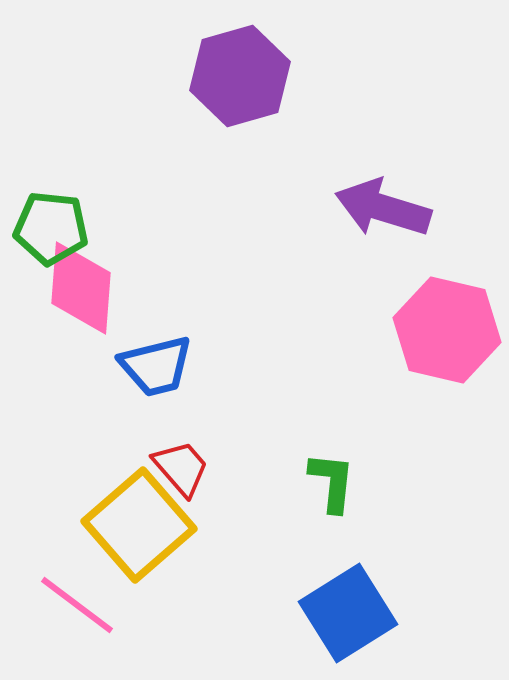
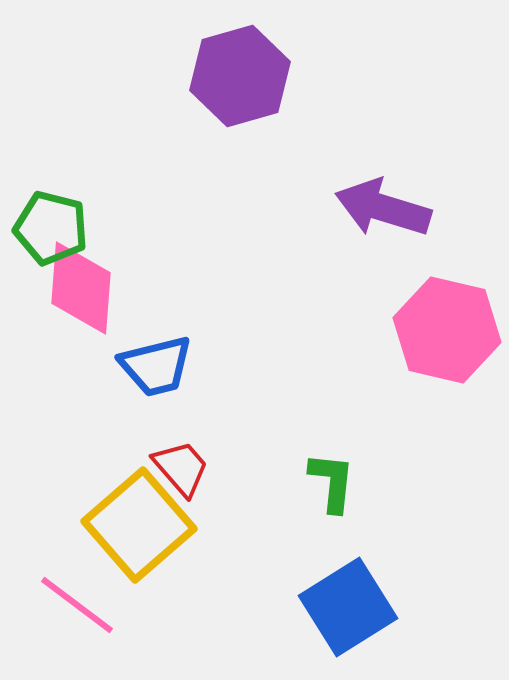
green pentagon: rotated 8 degrees clockwise
blue square: moved 6 px up
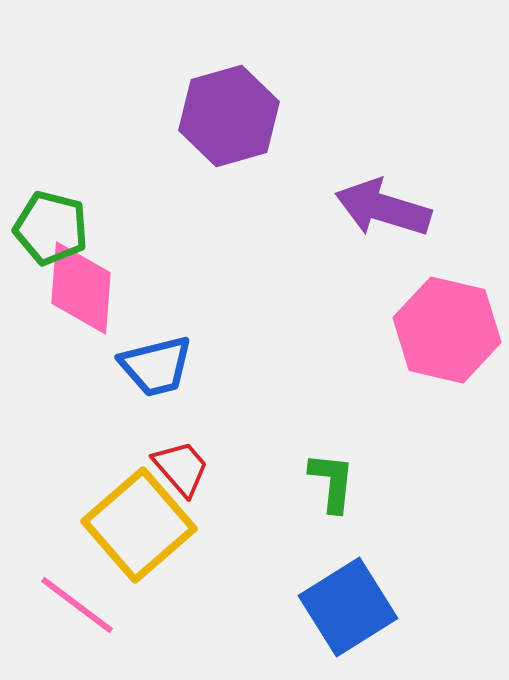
purple hexagon: moved 11 px left, 40 px down
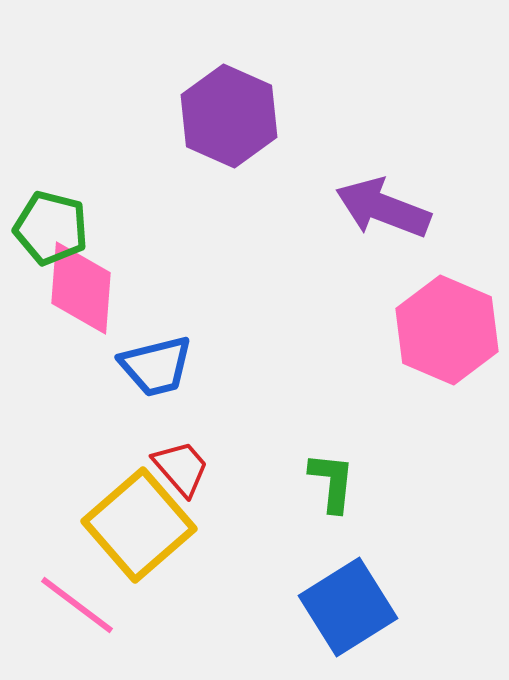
purple hexagon: rotated 20 degrees counterclockwise
purple arrow: rotated 4 degrees clockwise
pink hexagon: rotated 10 degrees clockwise
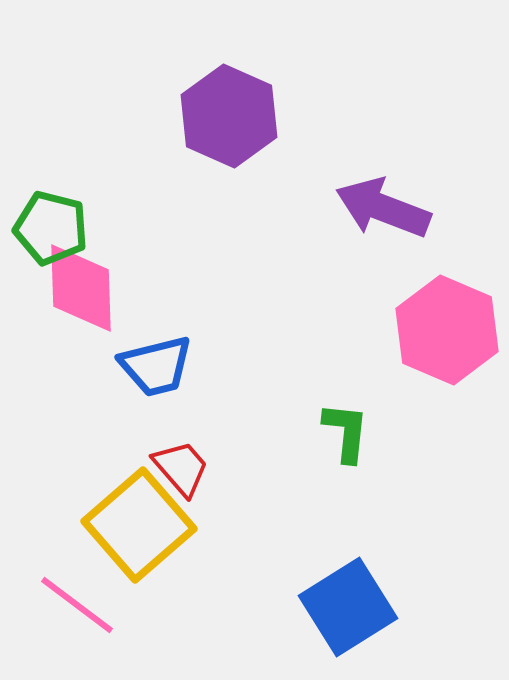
pink diamond: rotated 6 degrees counterclockwise
green L-shape: moved 14 px right, 50 px up
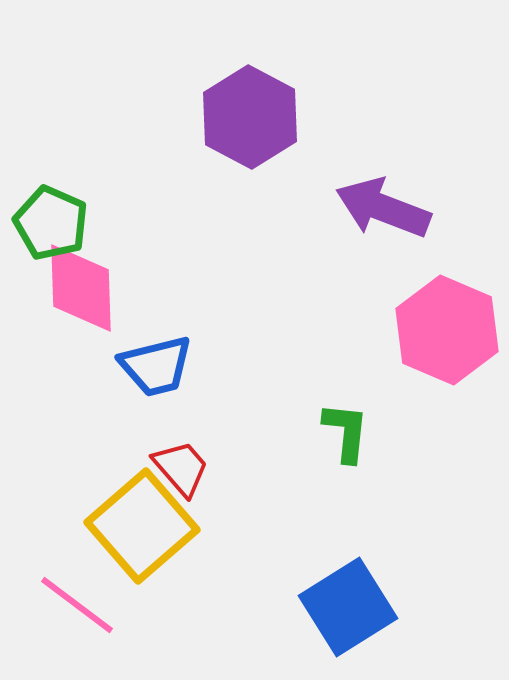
purple hexagon: moved 21 px right, 1 px down; rotated 4 degrees clockwise
green pentagon: moved 5 px up; rotated 10 degrees clockwise
yellow square: moved 3 px right, 1 px down
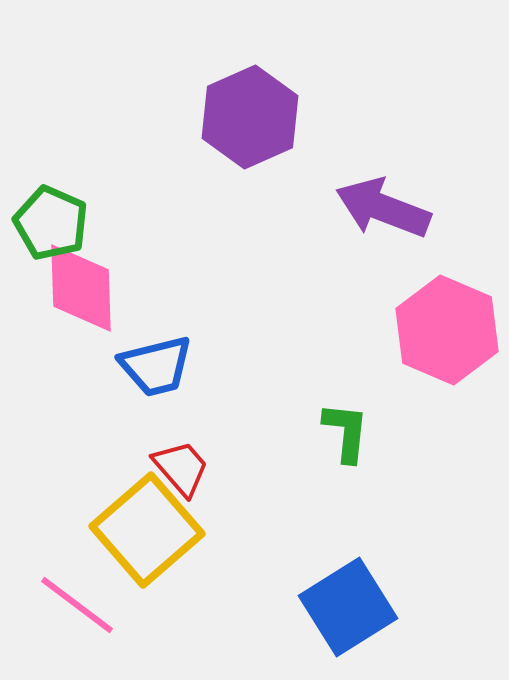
purple hexagon: rotated 8 degrees clockwise
yellow square: moved 5 px right, 4 px down
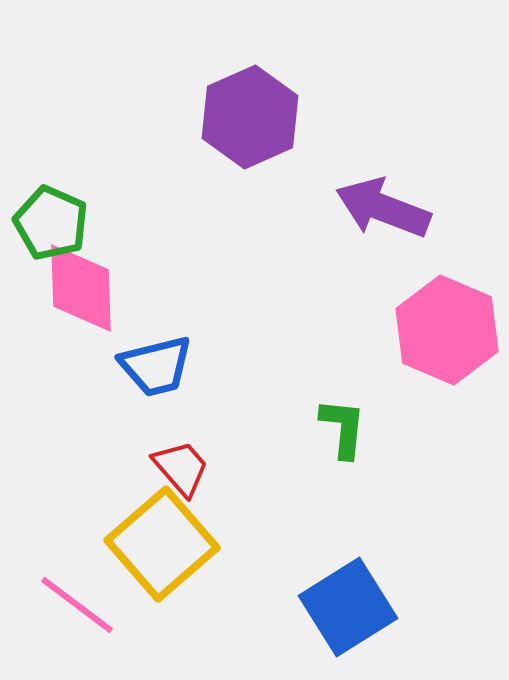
green L-shape: moved 3 px left, 4 px up
yellow square: moved 15 px right, 14 px down
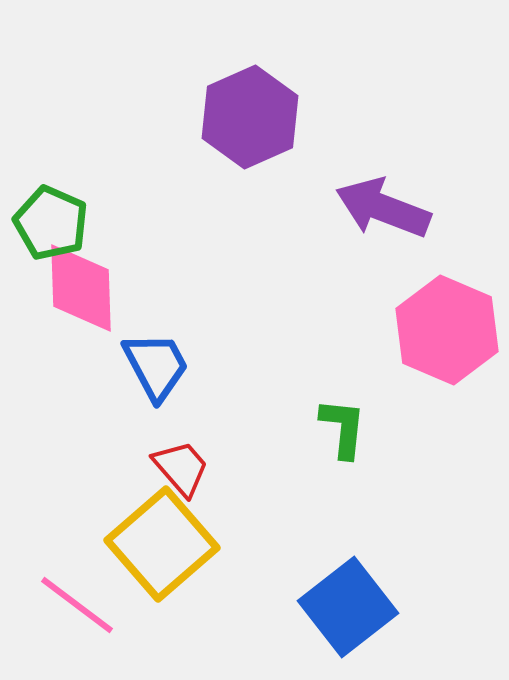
blue trapezoid: rotated 104 degrees counterclockwise
blue square: rotated 6 degrees counterclockwise
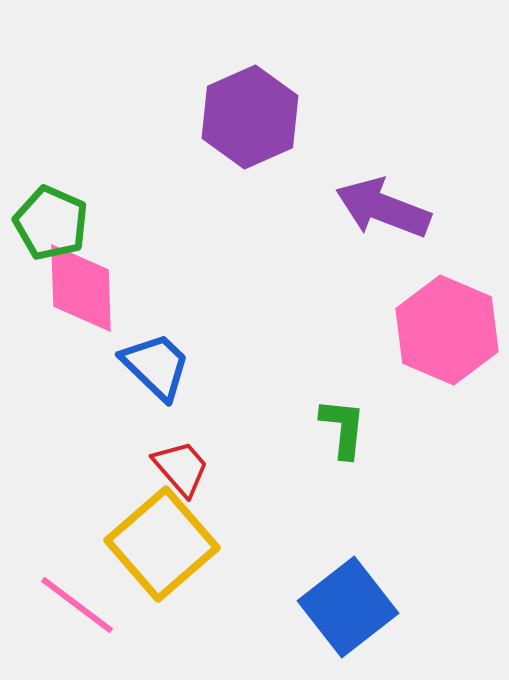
blue trapezoid: rotated 18 degrees counterclockwise
